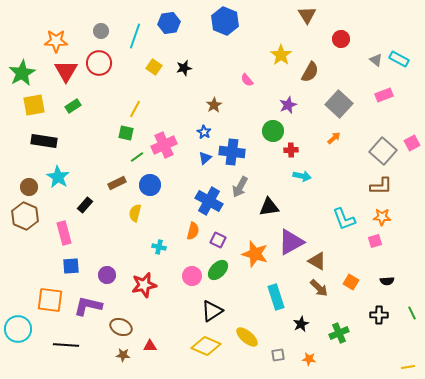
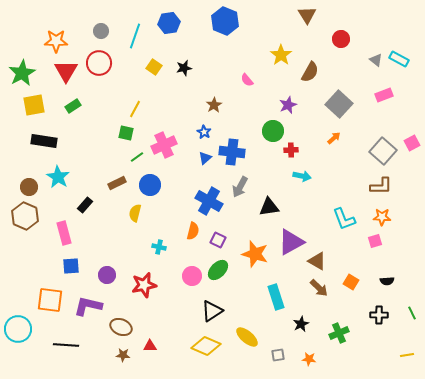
yellow line at (408, 367): moved 1 px left, 12 px up
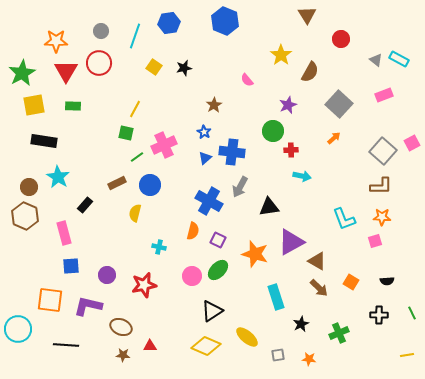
green rectangle at (73, 106): rotated 35 degrees clockwise
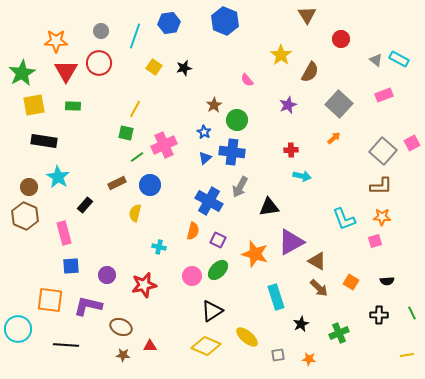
green circle at (273, 131): moved 36 px left, 11 px up
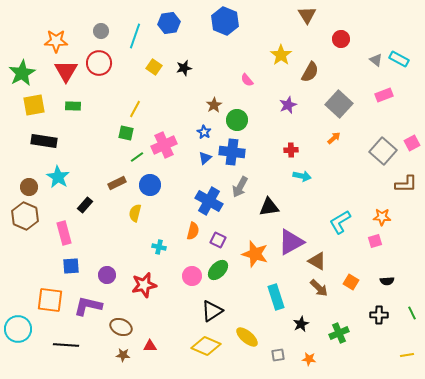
brown L-shape at (381, 186): moved 25 px right, 2 px up
cyan L-shape at (344, 219): moved 4 px left, 3 px down; rotated 80 degrees clockwise
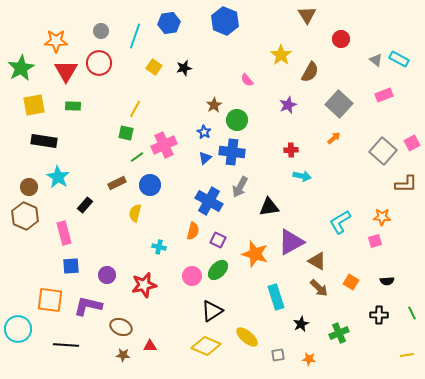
green star at (22, 73): moved 1 px left, 5 px up
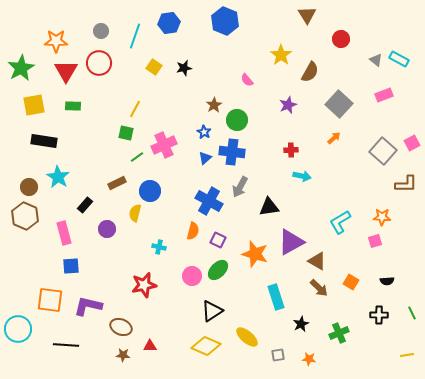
blue circle at (150, 185): moved 6 px down
purple circle at (107, 275): moved 46 px up
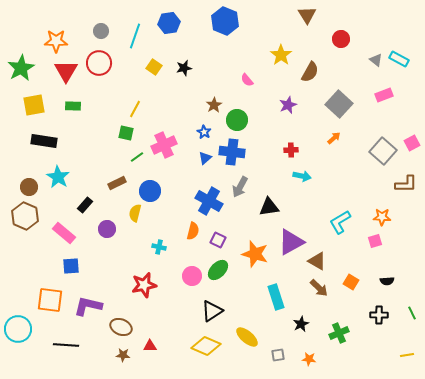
pink rectangle at (64, 233): rotated 35 degrees counterclockwise
